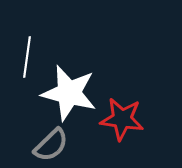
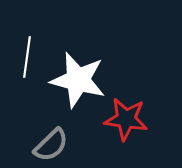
white star: moved 9 px right, 13 px up
red star: moved 4 px right
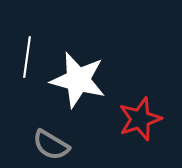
red star: moved 14 px right; rotated 27 degrees counterclockwise
gray semicircle: rotated 75 degrees clockwise
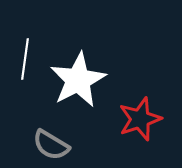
white line: moved 2 px left, 2 px down
white star: rotated 30 degrees clockwise
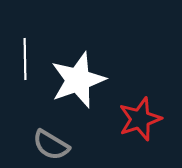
white line: rotated 9 degrees counterclockwise
white star: rotated 8 degrees clockwise
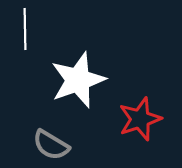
white line: moved 30 px up
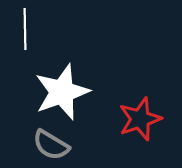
white star: moved 16 px left, 12 px down
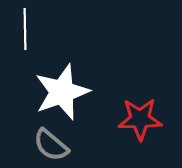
red star: rotated 18 degrees clockwise
gray semicircle: rotated 9 degrees clockwise
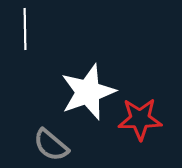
white star: moved 26 px right
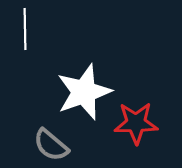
white star: moved 4 px left
red star: moved 4 px left, 4 px down
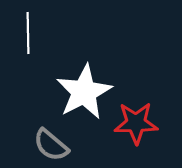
white line: moved 3 px right, 4 px down
white star: rotated 8 degrees counterclockwise
